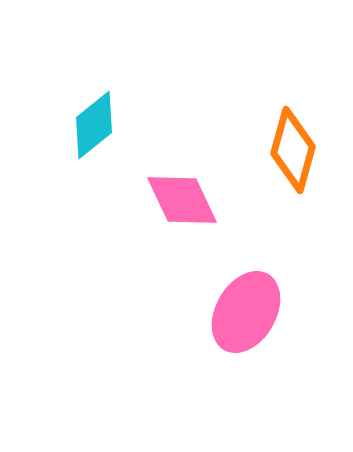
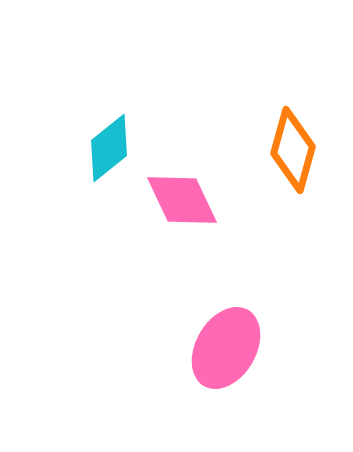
cyan diamond: moved 15 px right, 23 px down
pink ellipse: moved 20 px left, 36 px down
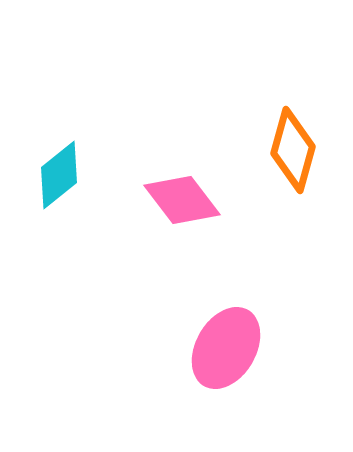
cyan diamond: moved 50 px left, 27 px down
pink diamond: rotated 12 degrees counterclockwise
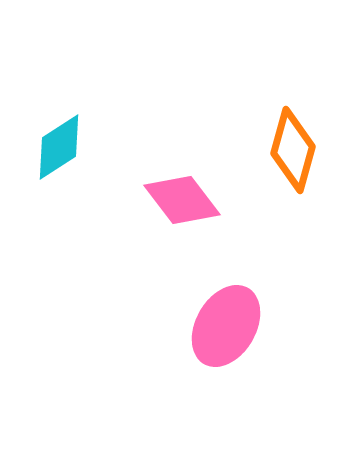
cyan diamond: moved 28 px up; rotated 6 degrees clockwise
pink ellipse: moved 22 px up
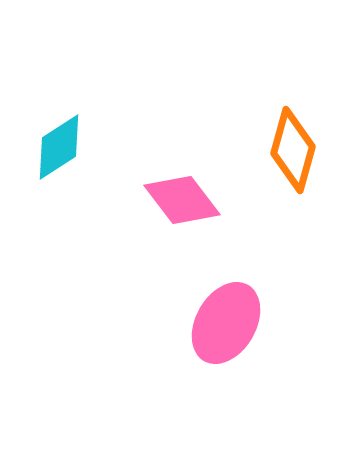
pink ellipse: moved 3 px up
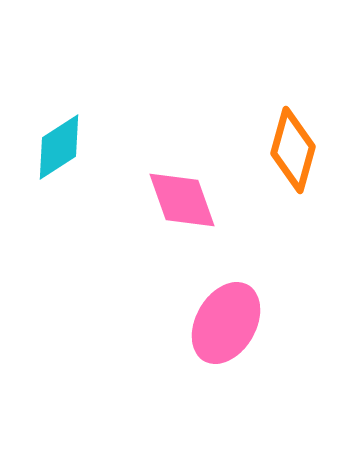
pink diamond: rotated 18 degrees clockwise
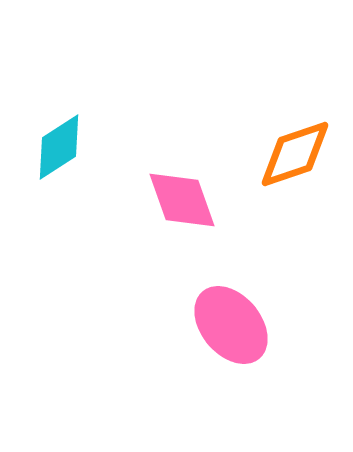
orange diamond: moved 2 px right, 4 px down; rotated 56 degrees clockwise
pink ellipse: moved 5 px right, 2 px down; rotated 70 degrees counterclockwise
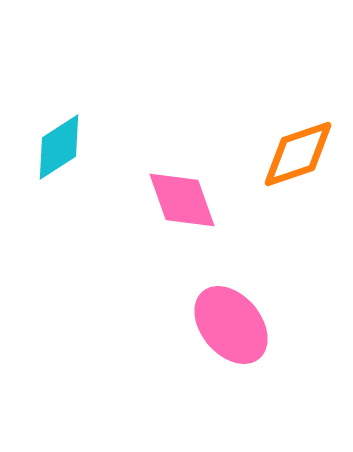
orange diamond: moved 3 px right
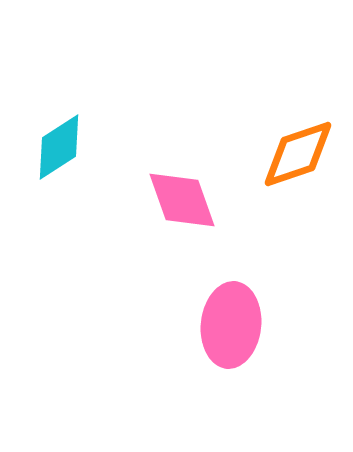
pink ellipse: rotated 46 degrees clockwise
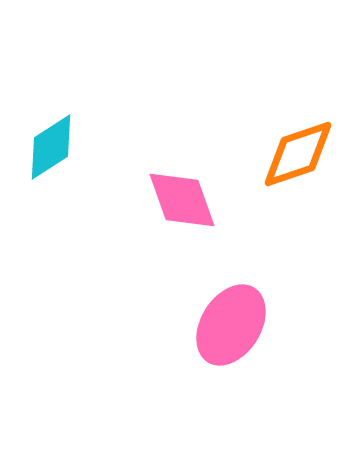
cyan diamond: moved 8 px left
pink ellipse: rotated 26 degrees clockwise
